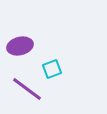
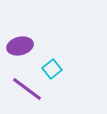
cyan square: rotated 18 degrees counterclockwise
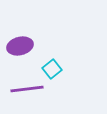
purple line: rotated 44 degrees counterclockwise
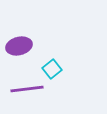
purple ellipse: moved 1 px left
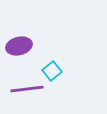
cyan square: moved 2 px down
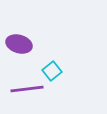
purple ellipse: moved 2 px up; rotated 30 degrees clockwise
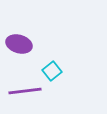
purple line: moved 2 px left, 2 px down
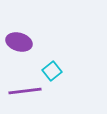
purple ellipse: moved 2 px up
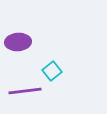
purple ellipse: moved 1 px left; rotated 20 degrees counterclockwise
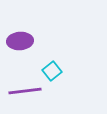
purple ellipse: moved 2 px right, 1 px up
